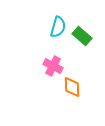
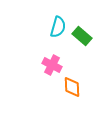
pink cross: moved 1 px left, 1 px up
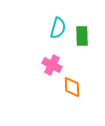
cyan semicircle: moved 1 px down
green rectangle: rotated 48 degrees clockwise
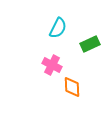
cyan semicircle: rotated 10 degrees clockwise
green rectangle: moved 8 px right, 8 px down; rotated 66 degrees clockwise
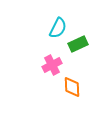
green rectangle: moved 12 px left
pink cross: rotated 36 degrees clockwise
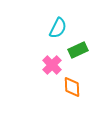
green rectangle: moved 6 px down
pink cross: rotated 18 degrees counterclockwise
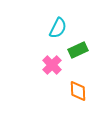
orange diamond: moved 6 px right, 4 px down
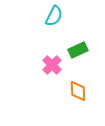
cyan semicircle: moved 4 px left, 12 px up
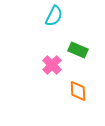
green rectangle: rotated 48 degrees clockwise
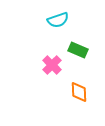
cyan semicircle: moved 4 px right, 4 px down; rotated 45 degrees clockwise
orange diamond: moved 1 px right, 1 px down
